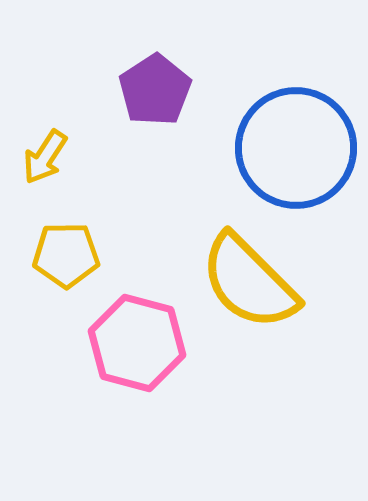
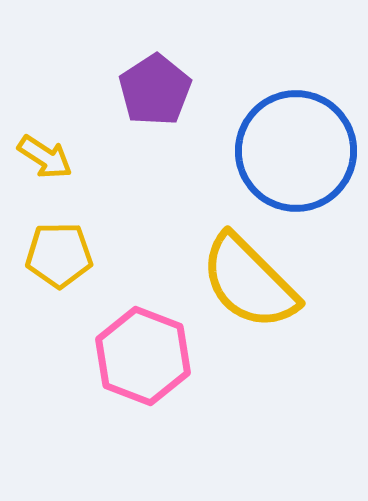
blue circle: moved 3 px down
yellow arrow: rotated 90 degrees counterclockwise
yellow pentagon: moved 7 px left
pink hexagon: moved 6 px right, 13 px down; rotated 6 degrees clockwise
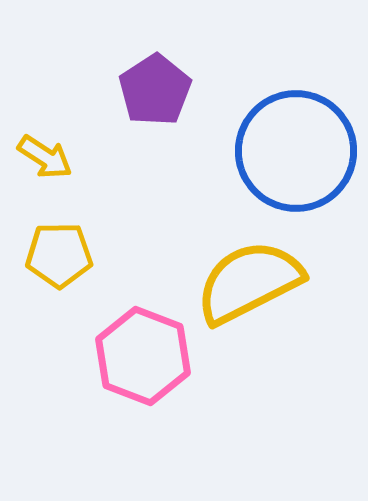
yellow semicircle: rotated 108 degrees clockwise
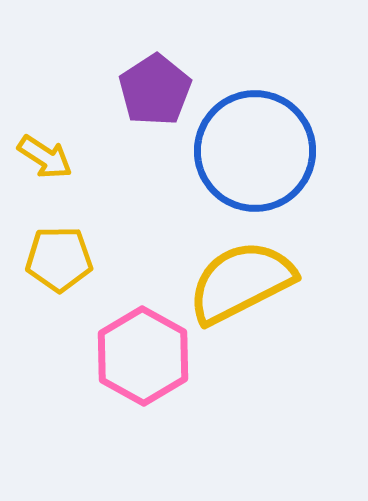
blue circle: moved 41 px left
yellow pentagon: moved 4 px down
yellow semicircle: moved 8 px left
pink hexagon: rotated 8 degrees clockwise
